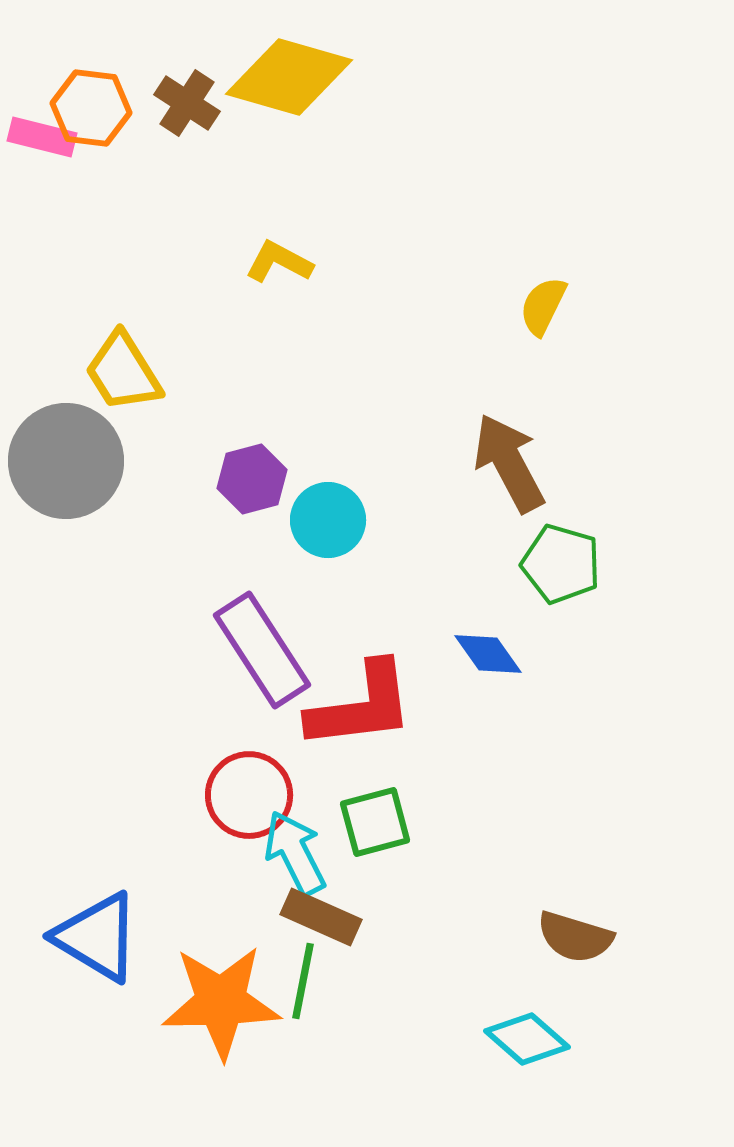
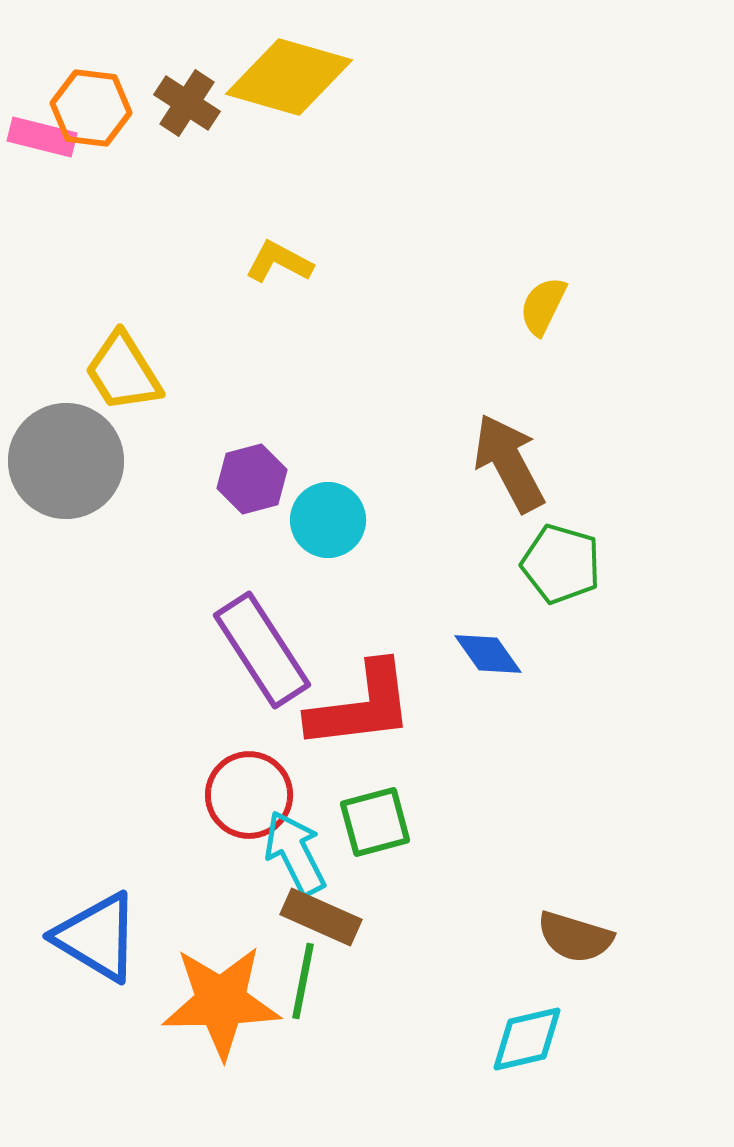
cyan diamond: rotated 54 degrees counterclockwise
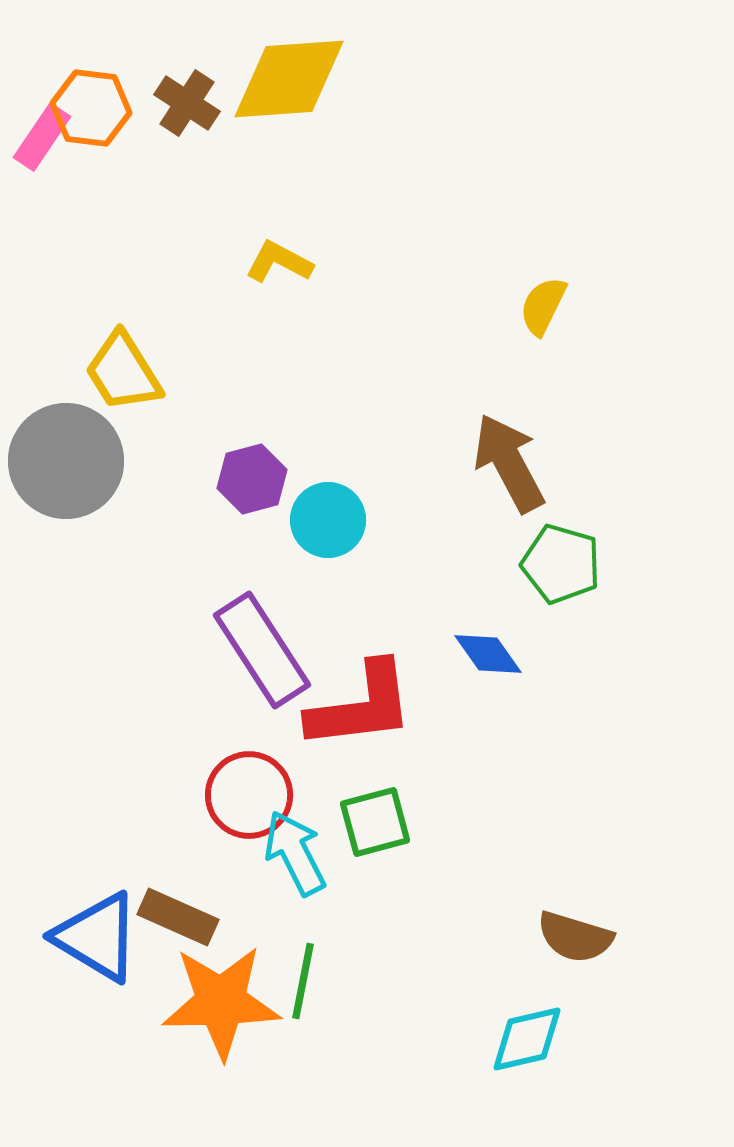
yellow diamond: moved 2 px down; rotated 20 degrees counterclockwise
pink rectangle: rotated 70 degrees counterclockwise
brown rectangle: moved 143 px left
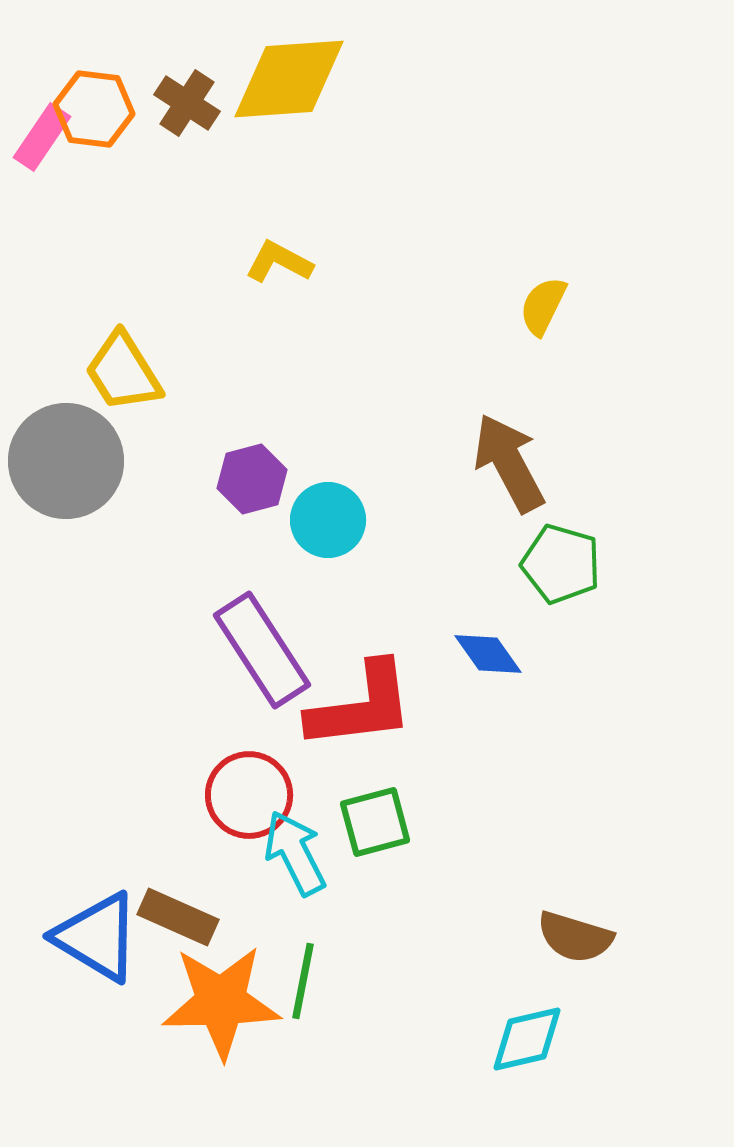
orange hexagon: moved 3 px right, 1 px down
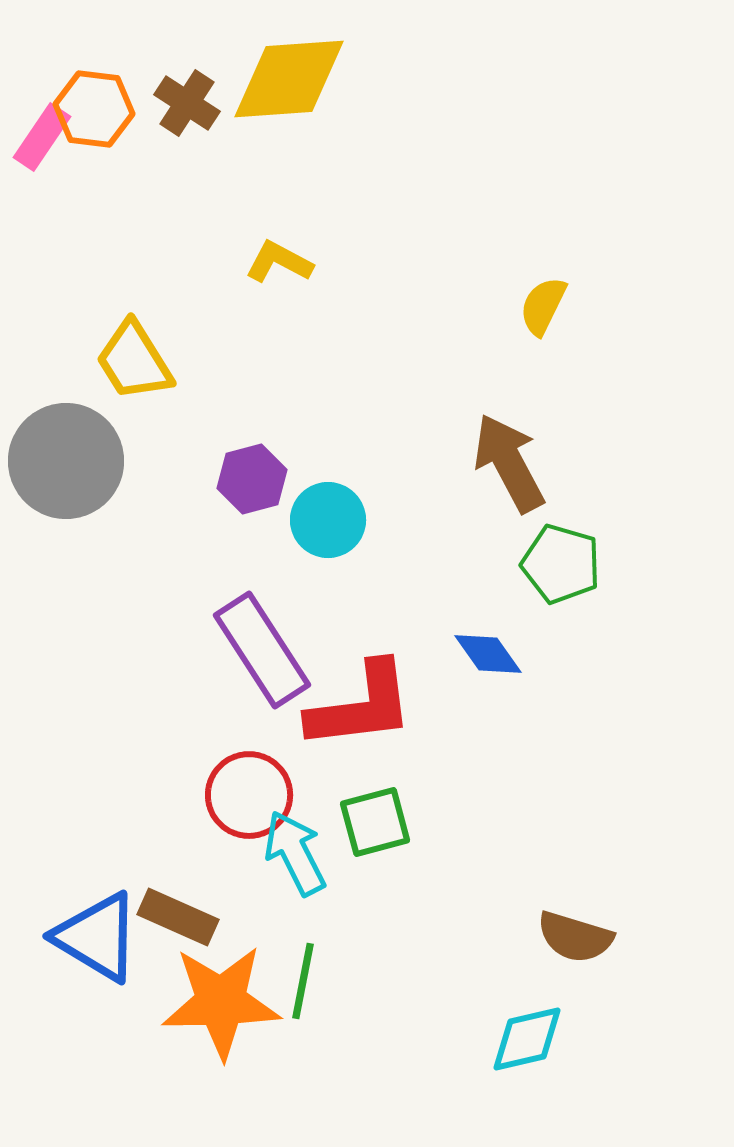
yellow trapezoid: moved 11 px right, 11 px up
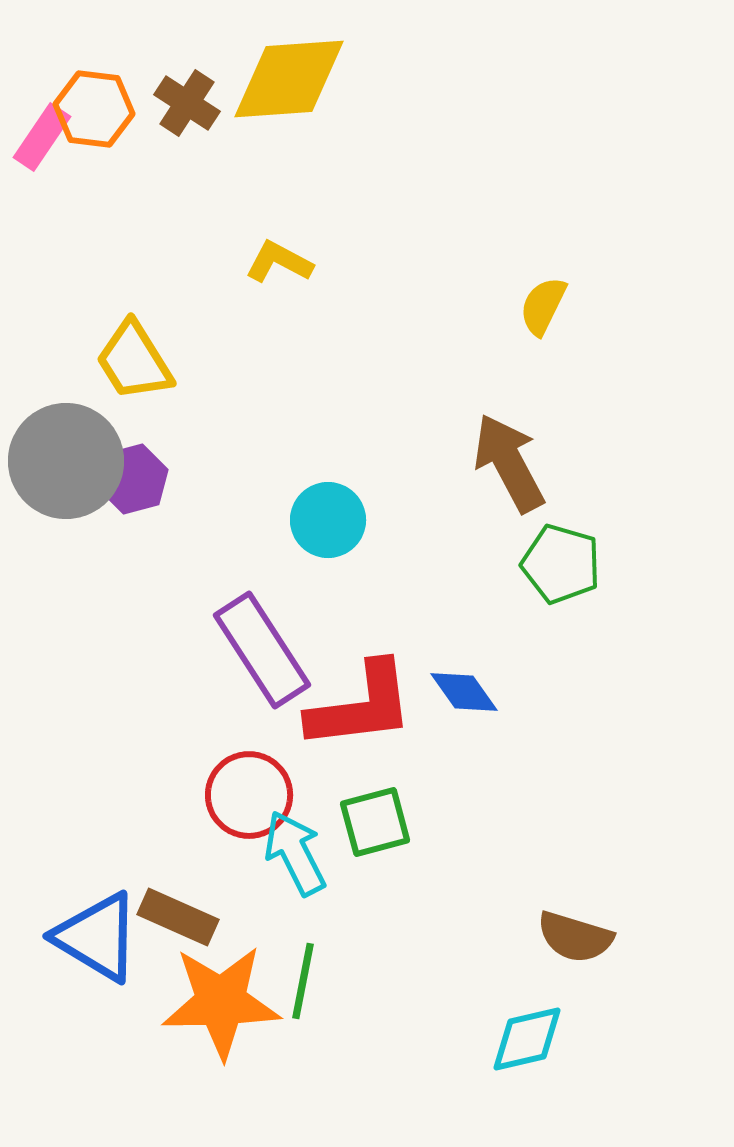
purple hexagon: moved 119 px left
blue diamond: moved 24 px left, 38 px down
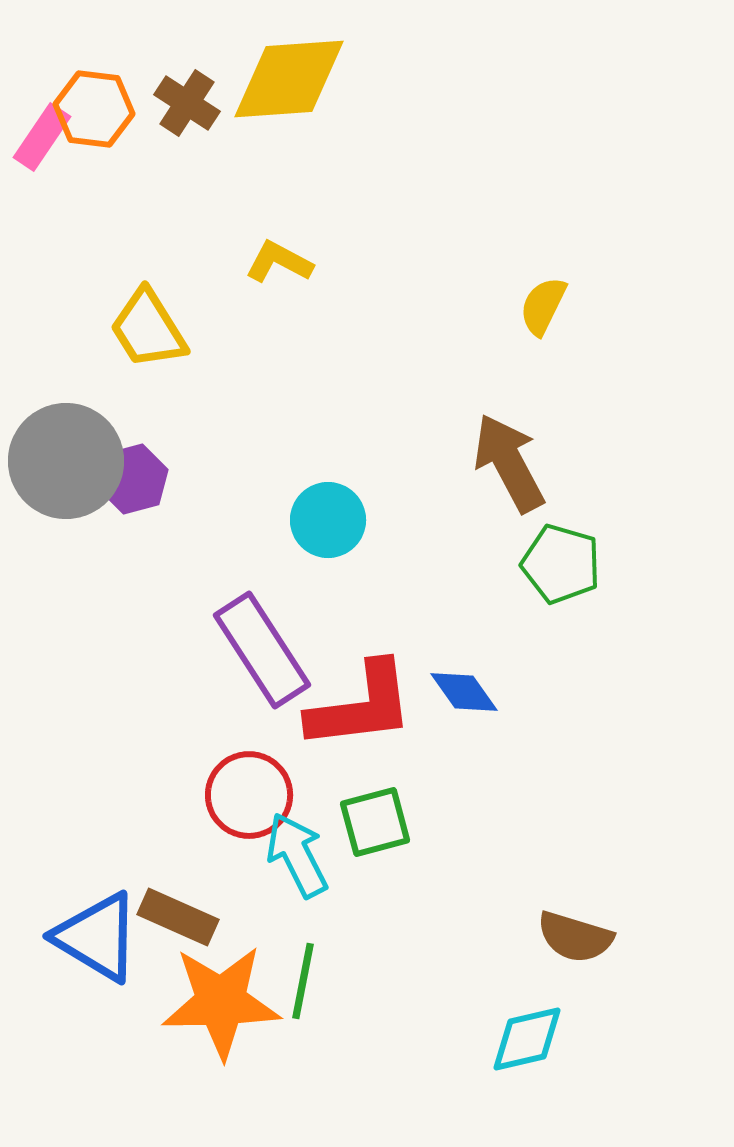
yellow trapezoid: moved 14 px right, 32 px up
cyan arrow: moved 2 px right, 2 px down
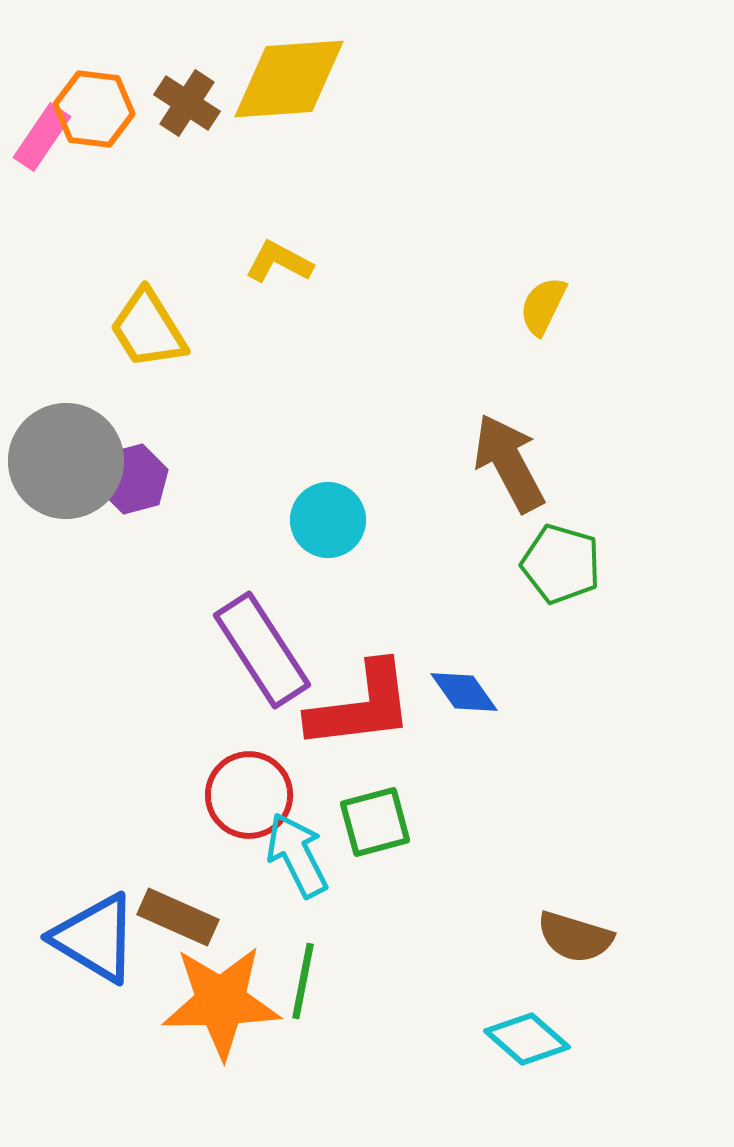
blue triangle: moved 2 px left, 1 px down
cyan diamond: rotated 54 degrees clockwise
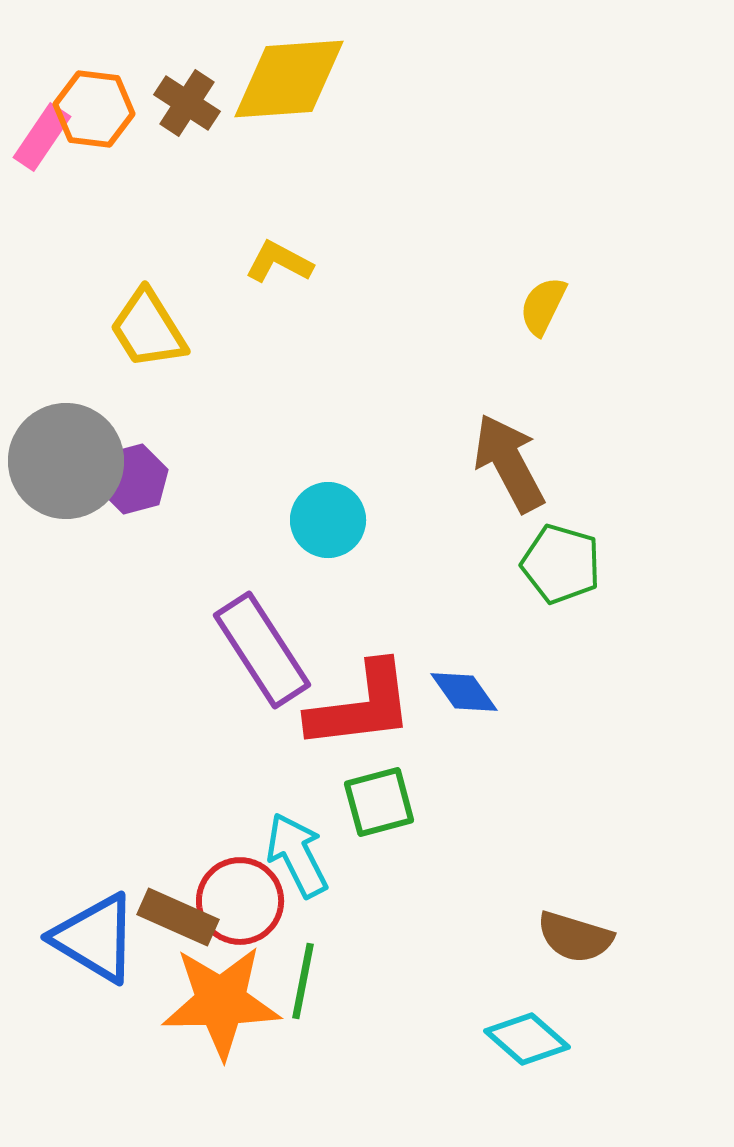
red circle: moved 9 px left, 106 px down
green square: moved 4 px right, 20 px up
